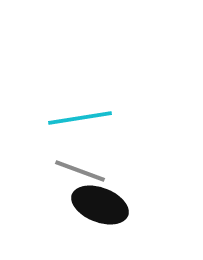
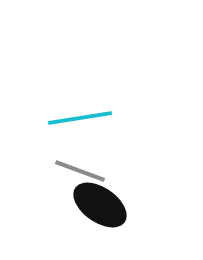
black ellipse: rotated 14 degrees clockwise
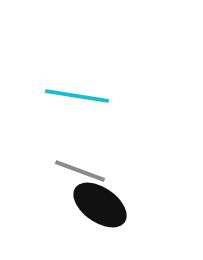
cyan line: moved 3 px left, 22 px up; rotated 18 degrees clockwise
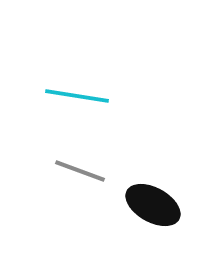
black ellipse: moved 53 px right; rotated 6 degrees counterclockwise
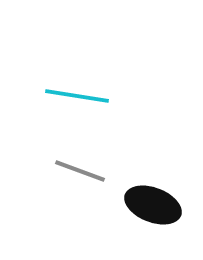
black ellipse: rotated 8 degrees counterclockwise
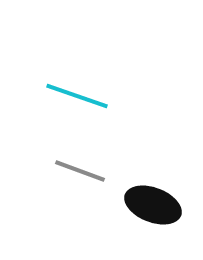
cyan line: rotated 10 degrees clockwise
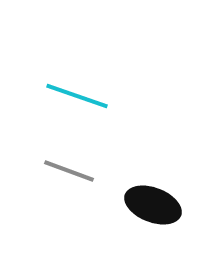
gray line: moved 11 px left
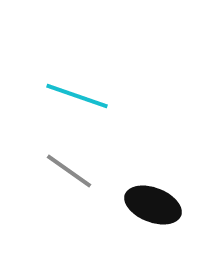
gray line: rotated 15 degrees clockwise
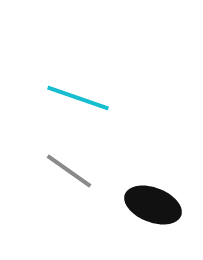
cyan line: moved 1 px right, 2 px down
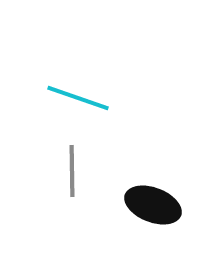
gray line: moved 3 px right; rotated 54 degrees clockwise
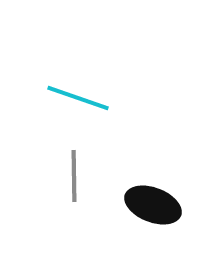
gray line: moved 2 px right, 5 px down
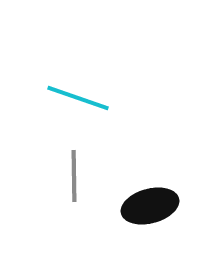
black ellipse: moved 3 px left, 1 px down; rotated 36 degrees counterclockwise
